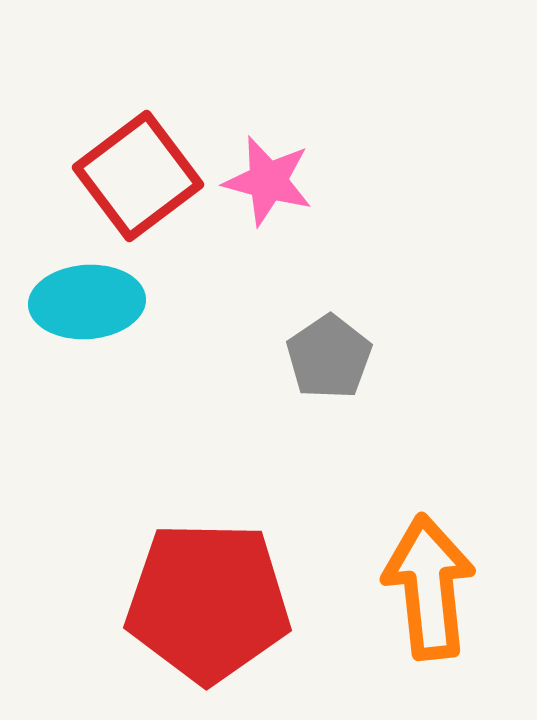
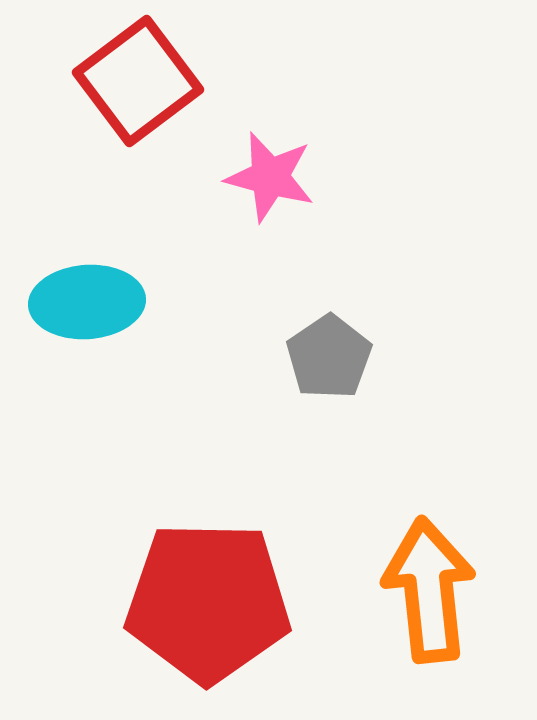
red square: moved 95 px up
pink star: moved 2 px right, 4 px up
orange arrow: moved 3 px down
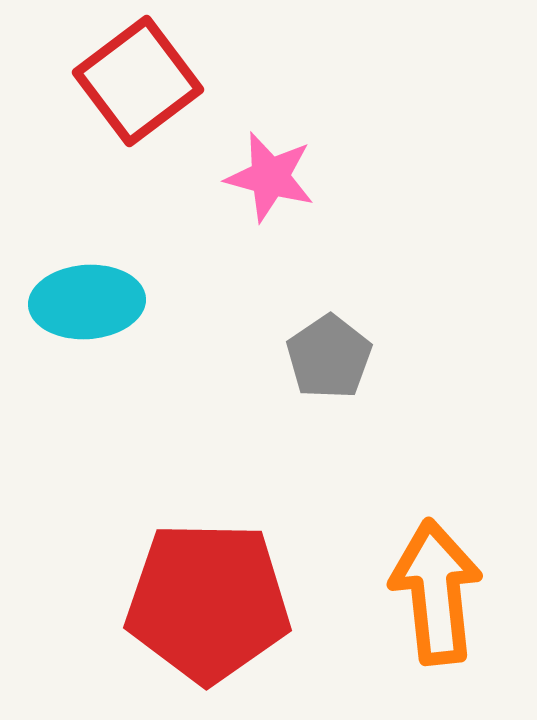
orange arrow: moved 7 px right, 2 px down
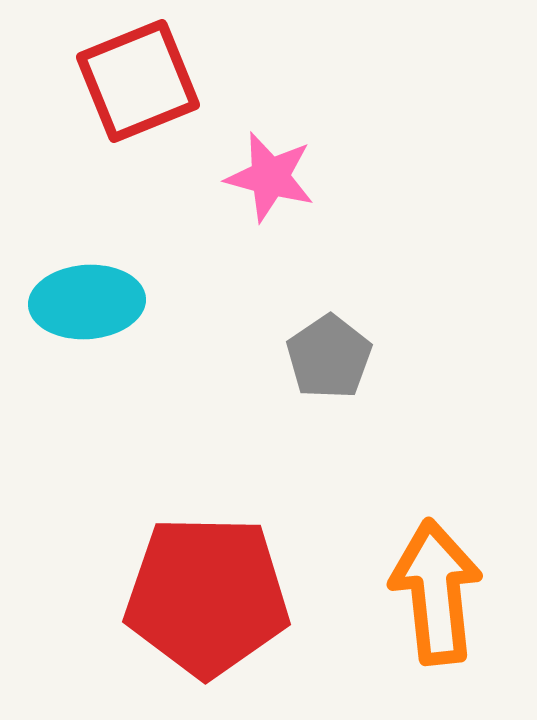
red square: rotated 15 degrees clockwise
red pentagon: moved 1 px left, 6 px up
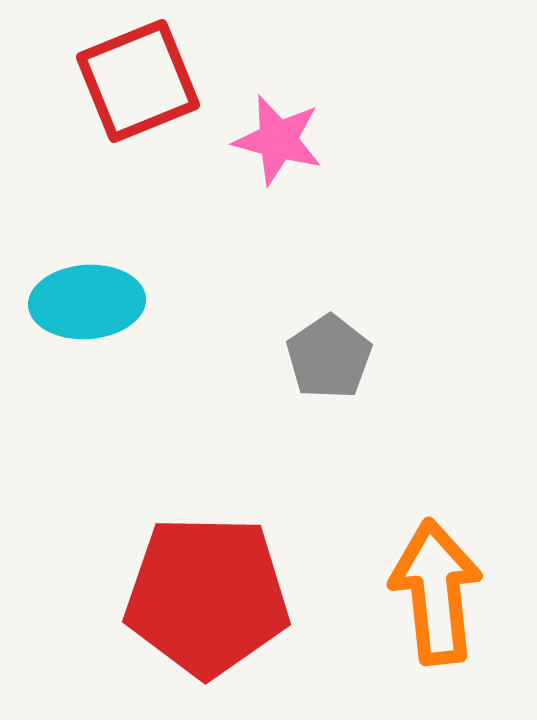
pink star: moved 8 px right, 37 px up
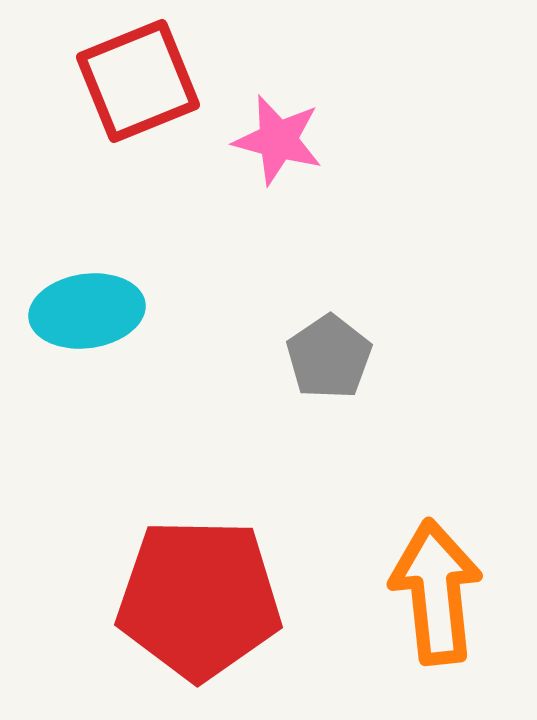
cyan ellipse: moved 9 px down; rotated 4 degrees counterclockwise
red pentagon: moved 8 px left, 3 px down
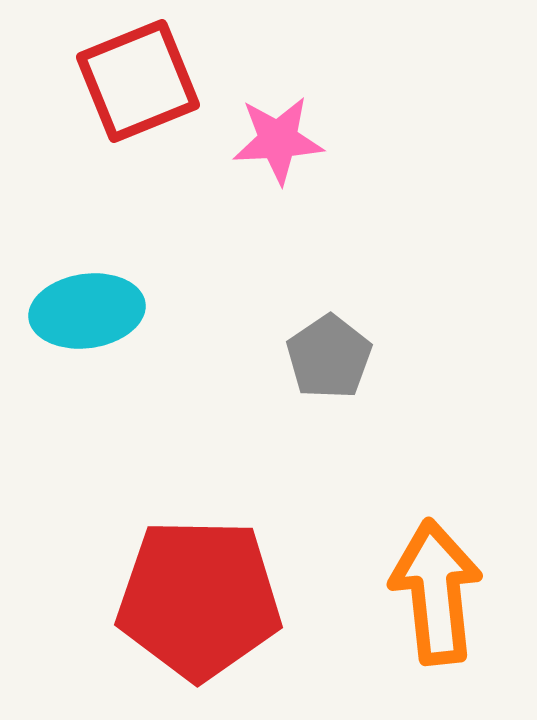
pink star: rotated 18 degrees counterclockwise
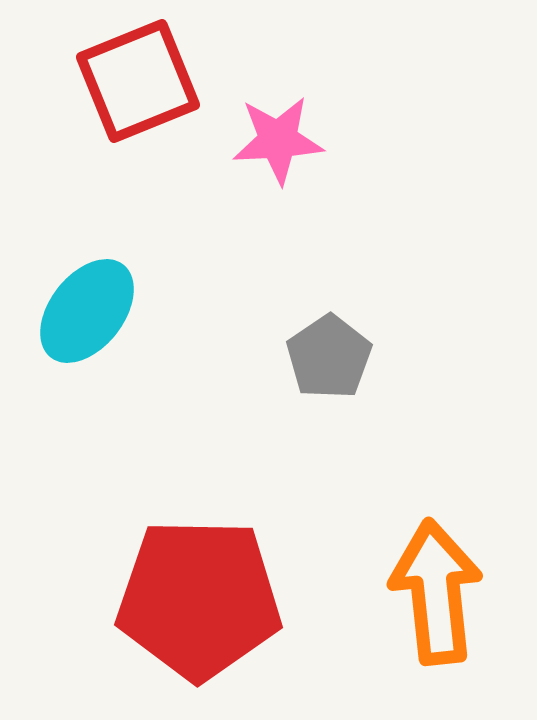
cyan ellipse: rotated 44 degrees counterclockwise
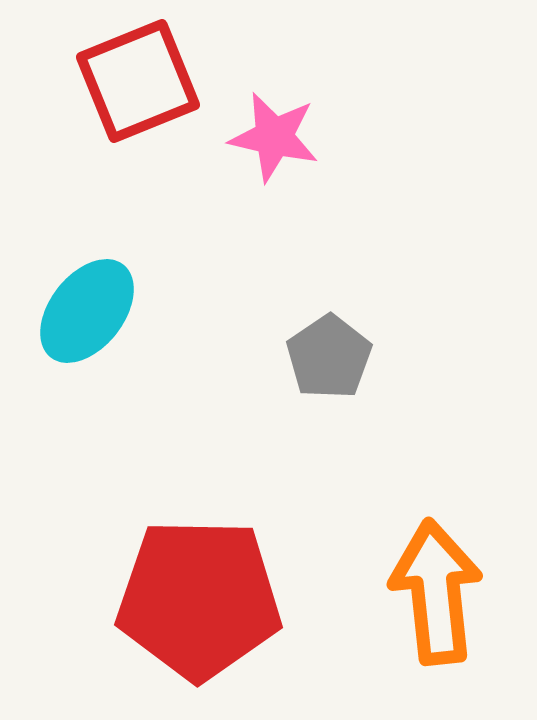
pink star: moved 4 px left, 3 px up; rotated 16 degrees clockwise
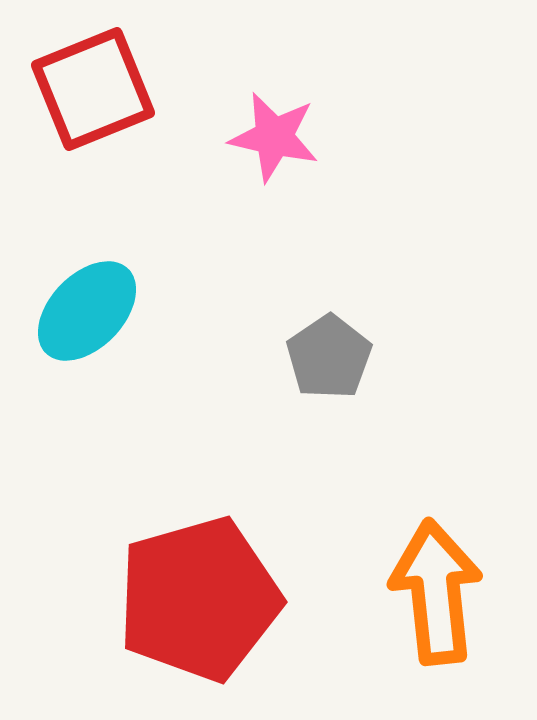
red square: moved 45 px left, 8 px down
cyan ellipse: rotated 6 degrees clockwise
red pentagon: rotated 17 degrees counterclockwise
